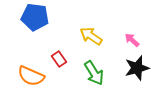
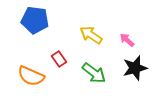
blue pentagon: moved 3 px down
yellow arrow: moved 1 px up
pink arrow: moved 5 px left
black star: moved 2 px left
green arrow: rotated 20 degrees counterclockwise
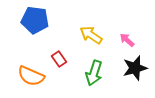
green arrow: rotated 70 degrees clockwise
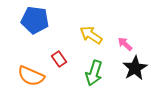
pink arrow: moved 2 px left, 4 px down
black star: rotated 15 degrees counterclockwise
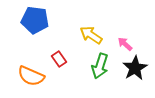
green arrow: moved 6 px right, 7 px up
